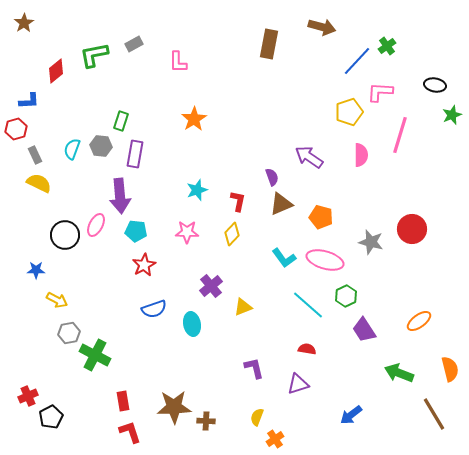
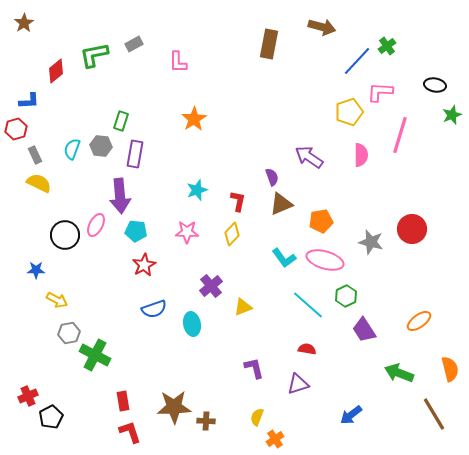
orange pentagon at (321, 217): moved 4 px down; rotated 25 degrees counterclockwise
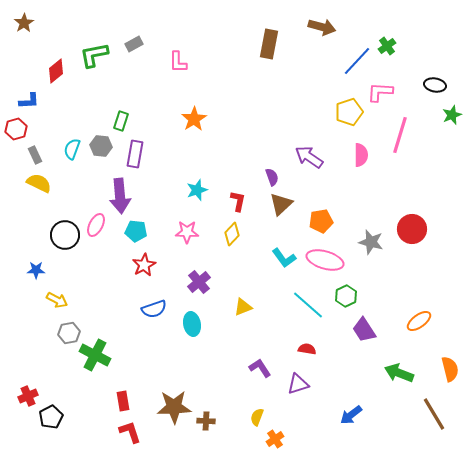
brown triangle at (281, 204): rotated 20 degrees counterclockwise
purple cross at (211, 286): moved 12 px left, 4 px up
purple L-shape at (254, 368): moved 6 px right; rotated 20 degrees counterclockwise
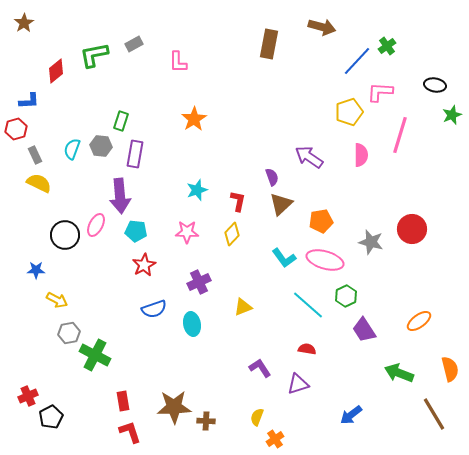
purple cross at (199, 282): rotated 15 degrees clockwise
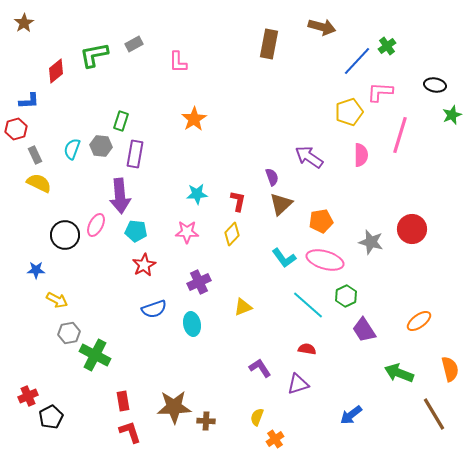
cyan star at (197, 190): moved 4 px down; rotated 15 degrees clockwise
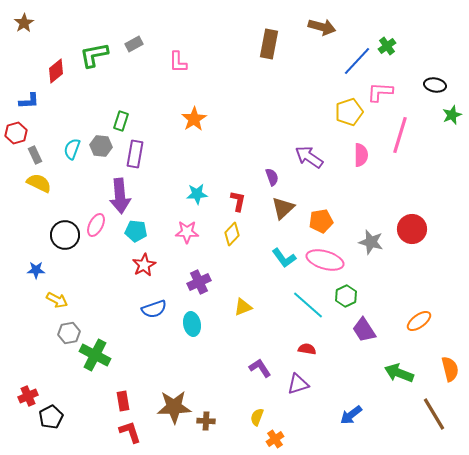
red hexagon at (16, 129): moved 4 px down
brown triangle at (281, 204): moved 2 px right, 4 px down
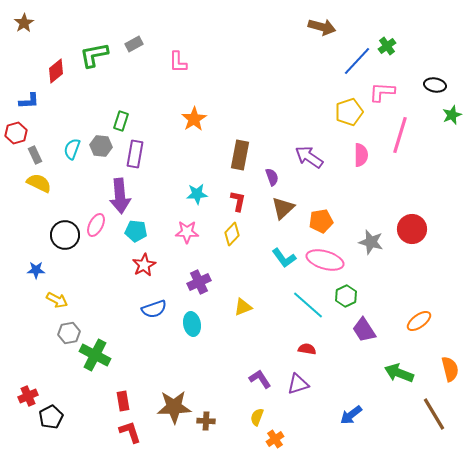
brown rectangle at (269, 44): moved 29 px left, 111 px down
pink L-shape at (380, 92): moved 2 px right
purple L-shape at (260, 368): moved 11 px down
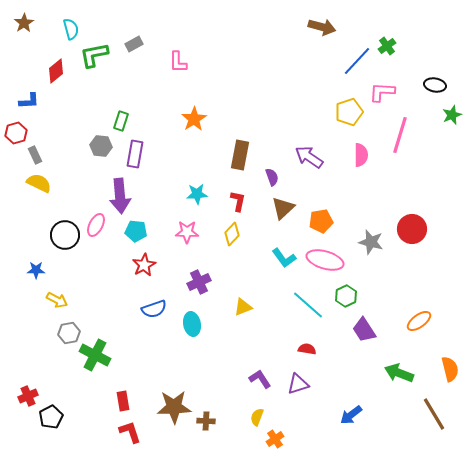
cyan semicircle at (72, 149): moved 1 px left, 120 px up; rotated 145 degrees clockwise
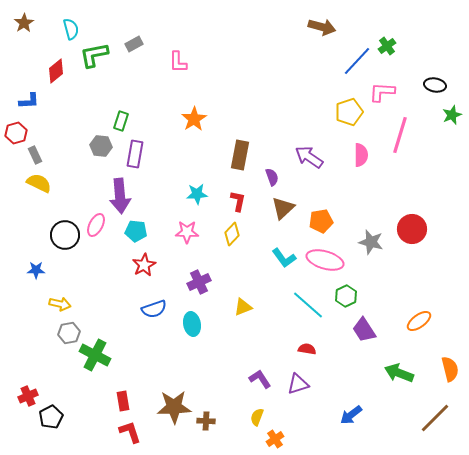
yellow arrow at (57, 300): moved 3 px right, 4 px down; rotated 15 degrees counterclockwise
brown line at (434, 414): moved 1 px right, 4 px down; rotated 76 degrees clockwise
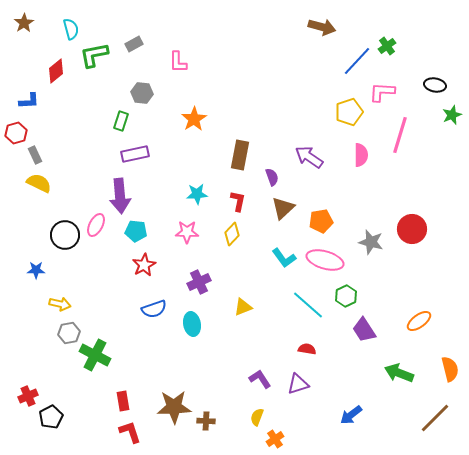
gray hexagon at (101, 146): moved 41 px right, 53 px up
purple rectangle at (135, 154): rotated 68 degrees clockwise
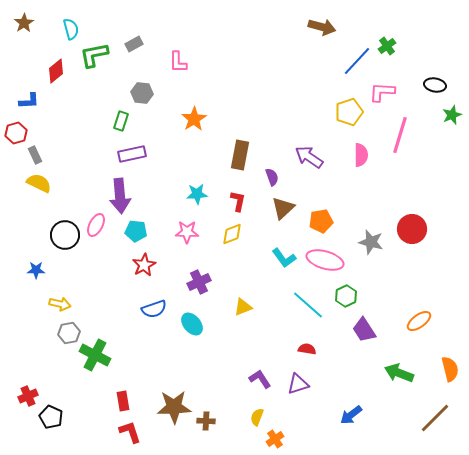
purple rectangle at (135, 154): moved 3 px left
yellow diamond at (232, 234): rotated 25 degrees clockwise
cyan ellipse at (192, 324): rotated 30 degrees counterclockwise
black pentagon at (51, 417): rotated 20 degrees counterclockwise
